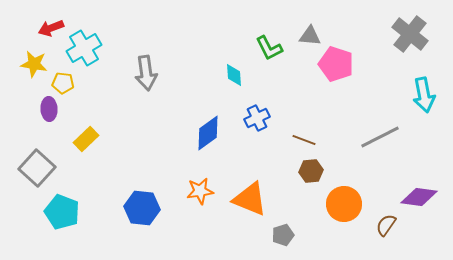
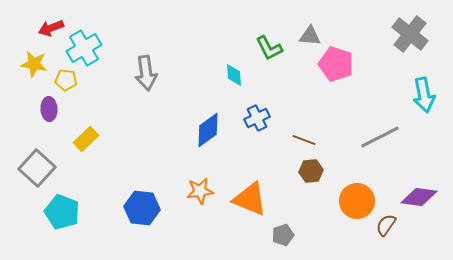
yellow pentagon: moved 3 px right, 3 px up
blue diamond: moved 3 px up
orange circle: moved 13 px right, 3 px up
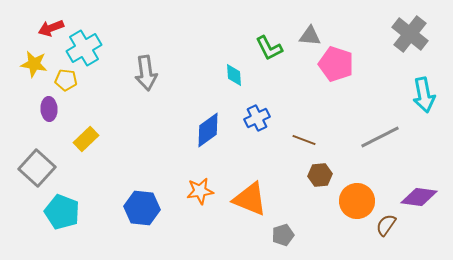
brown hexagon: moved 9 px right, 4 px down
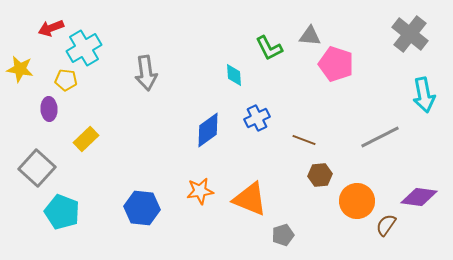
yellow star: moved 14 px left, 5 px down
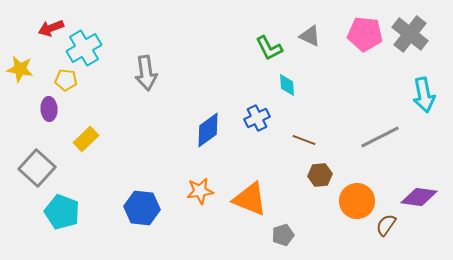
gray triangle: rotated 20 degrees clockwise
pink pentagon: moved 29 px right, 30 px up; rotated 12 degrees counterclockwise
cyan diamond: moved 53 px right, 10 px down
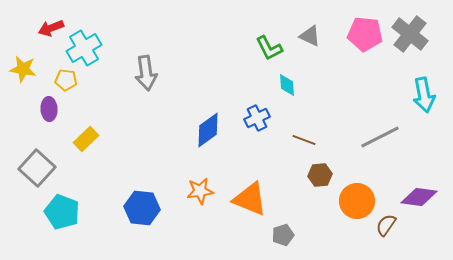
yellow star: moved 3 px right
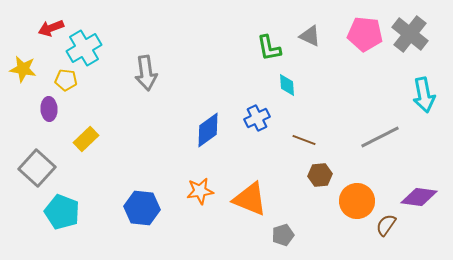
green L-shape: rotated 16 degrees clockwise
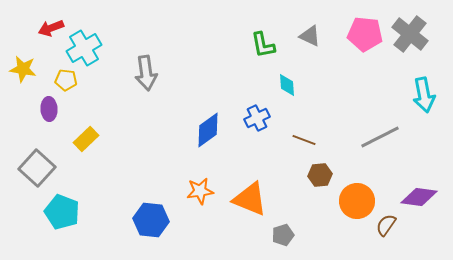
green L-shape: moved 6 px left, 3 px up
blue hexagon: moved 9 px right, 12 px down
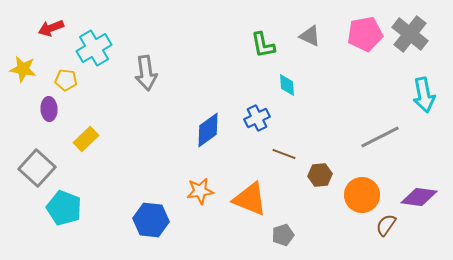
pink pentagon: rotated 16 degrees counterclockwise
cyan cross: moved 10 px right
brown line: moved 20 px left, 14 px down
orange circle: moved 5 px right, 6 px up
cyan pentagon: moved 2 px right, 4 px up
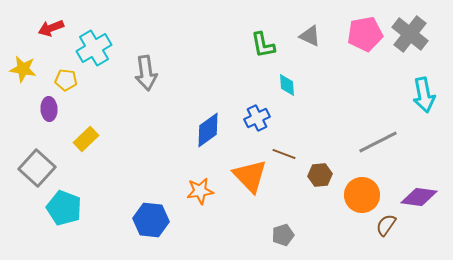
gray line: moved 2 px left, 5 px down
orange triangle: moved 23 px up; rotated 24 degrees clockwise
